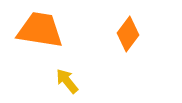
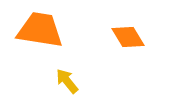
orange diamond: moved 3 px down; rotated 68 degrees counterclockwise
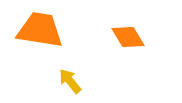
yellow arrow: moved 3 px right
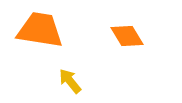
orange diamond: moved 1 px left, 1 px up
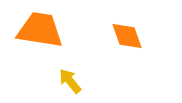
orange diamond: rotated 12 degrees clockwise
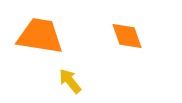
orange trapezoid: moved 6 px down
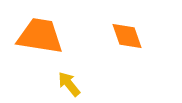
yellow arrow: moved 1 px left, 3 px down
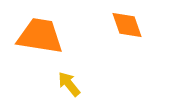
orange diamond: moved 11 px up
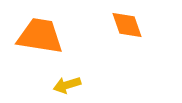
yellow arrow: moved 2 px left, 1 px down; rotated 68 degrees counterclockwise
